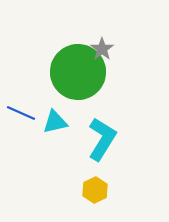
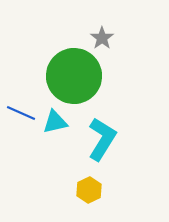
gray star: moved 11 px up
green circle: moved 4 px left, 4 px down
yellow hexagon: moved 6 px left
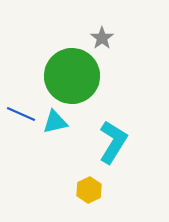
green circle: moved 2 px left
blue line: moved 1 px down
cyan L-shape: moved 11 px right, 3 px down
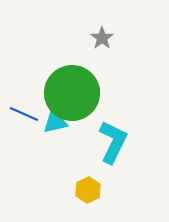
green circle: moved 17 px down
blue line: moved 3 px right
cyan L-shape: rotated 6 degrees counterclockwise
yellow hexagon: moved 1 px left
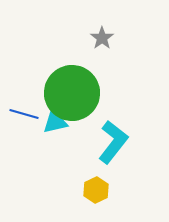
blue line: rotated 8 degrees counterclockwise
cyan L-shape: rotated 12 degrees clockwise
yellow hexagon: moved 8 px right
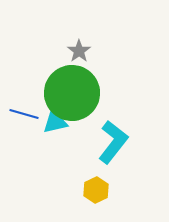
gray star: moved 23 px left, 13 px down
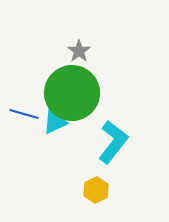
cyan triangle: rotated 12 degrees counterclockwise
